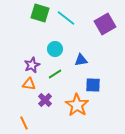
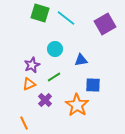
green line: moved 1 px left, 3 px down
orange triangle: rotated 32 degrees counterclockwise
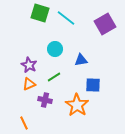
purple star: moved 3 px left; rotated 21 degrees counterclockwise
purple cross: rotated 32 degrees counterclockwise
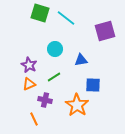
purple square: moved 7 px down; rotated 15 degrees clockwise
orange line: moved 10 px right, 4 px up
